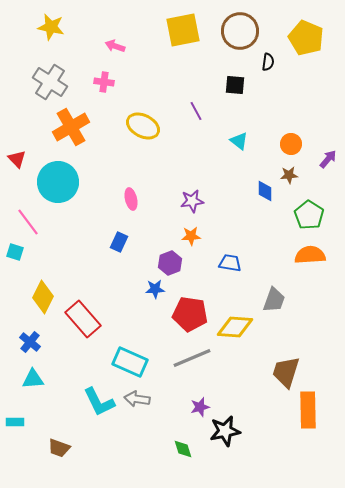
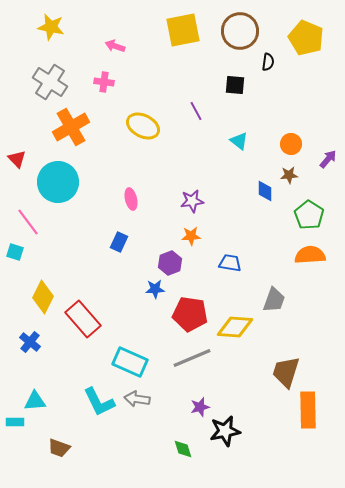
cyan triangle at (33, 379): moved 2 px right, 22 px down
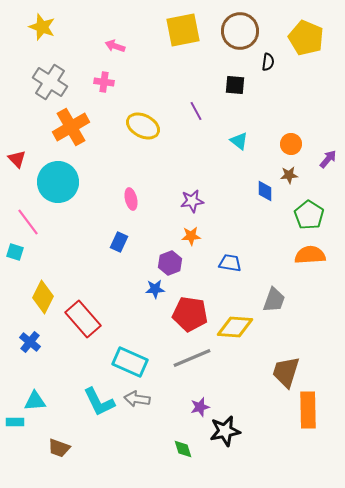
yellow star at (51, 27): moved 9 px left; rotated 8 degrees clockwise
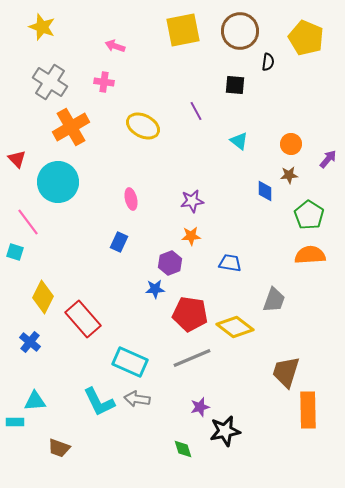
yellow diamond at (235, 327): rotated 33 degrees clockwise
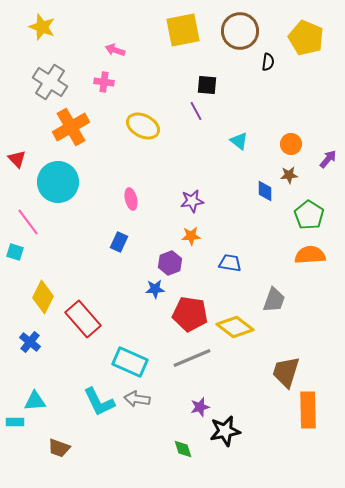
pink arrow at (115, 46): moved 4 px down
black square at (235, 85): moved 28 px left
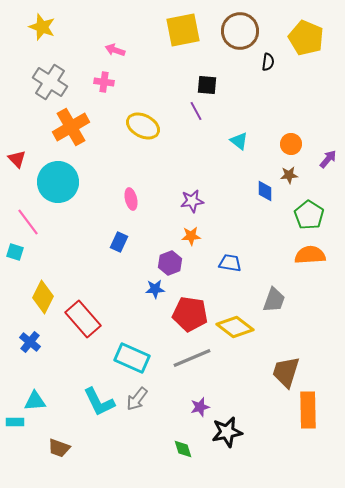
cyan rectangle at (130, 362): moved 2 px right, 4 px up
gray arrow at (137, 399): rotated 60 degrees counterclockwise
black star at (225, 431): moved 2 px right, 1 px down
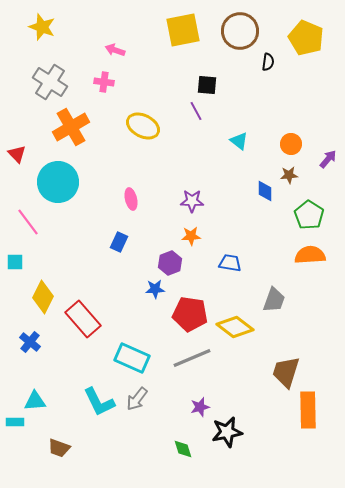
red triangle at (17, 159): moved 5 px up
purple star at (192, 201): rotated 10 degrees clockwise
cyan square at (15, 252): moved 10 px down; rotated 18 degrees counterclockwise
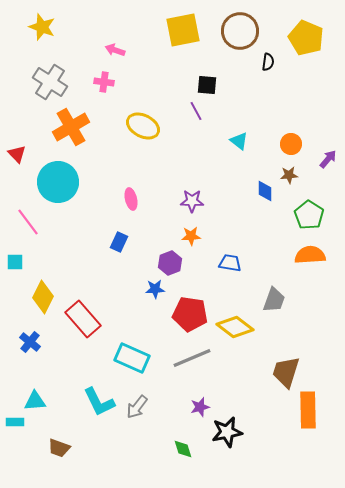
gray arrow at (137, 399): moved 8 px down
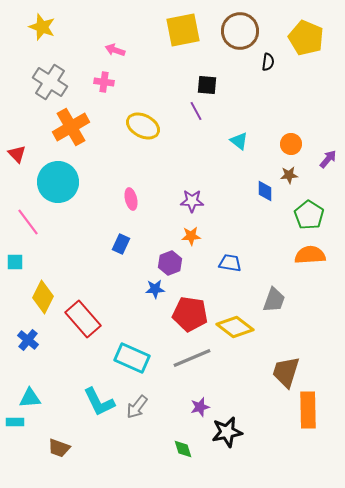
blue rectangle at (119, 242): moved 2 px right, 2 px down
blue cross at (30, 342): moved 2 px left, 2 px up
cyan triangle at (35, 401): moved 5 px left, 3 px up
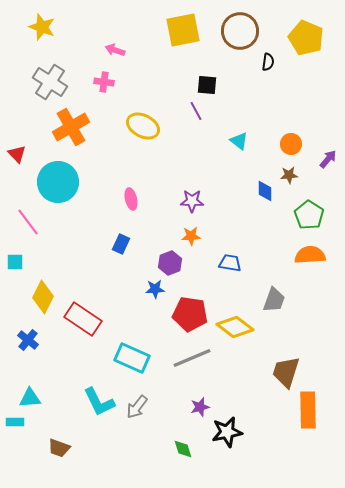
red rectangle at (83, 319): rotated 15 degrees counterclockwise
